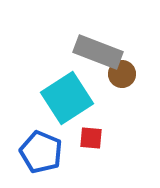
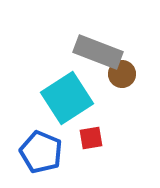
red square: rotated 15 degrees counterclockwise
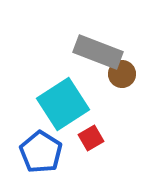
cyan square: moved 4 px left, 6 px down
red square: rotated 20 degrees counterclockwise
blue pentagon: rotated 9 degrees clockwise
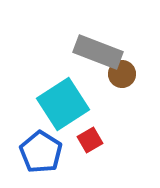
red square: moved 1 px left, 2 px down
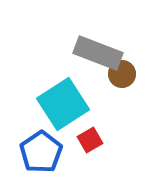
gray rectangle: moved 1 px down
blue pentagon: rotated 6 degrees clockwise
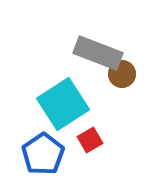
blue pentagon: moved 2 px right, 2 px down
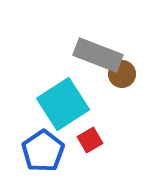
gray rectangle: moved 2 px down
blue pentagon: moved 3 px up
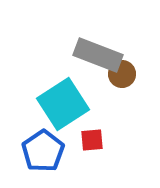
red square: moved 2 px right; rotated 25 degrees clockwise
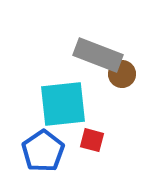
cyan square: rotated 27 degrees clockwise
red square: rotated 20 degrees clockwise
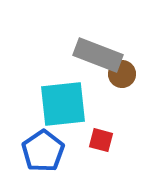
red square: moved 9 px right
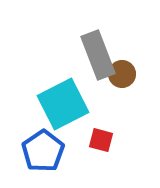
gray rectangle: rotated 48 degrees clockwise
cyan square: rotated 21 degrees counterclockwise
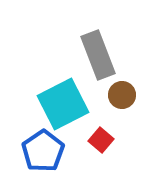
brown circle: moved 21 px down
red square: rotated 25 degrees clockwise
